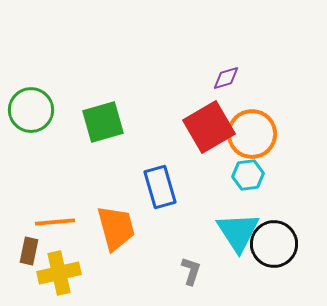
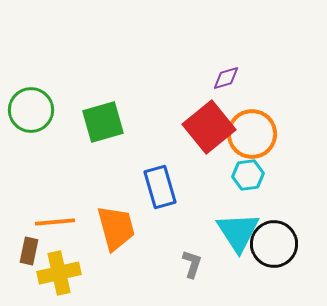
red square: rotated 9 degrees counterclockwise
gray L-shape: moved 1 px right, 7 px up
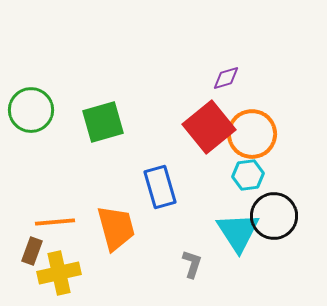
black circle: moved 28 px up
brown rectangle: moved 3 px right; rotated 8 degrees clockwise
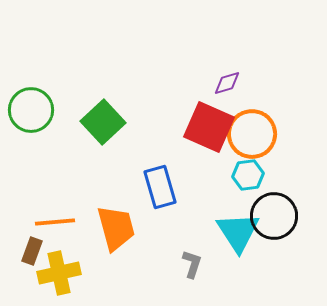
purple diamond: moved 1 px right, 5 px down
green square: rotated 27 degrees counterclockwise
red square: rotated 27 degrees counterclockwise
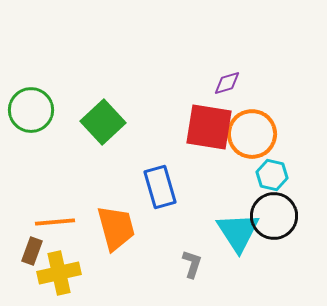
red square: rotated 15 degrees counterclockwise
cyan hexagon: moved 24 px right; rotated 20 degrees clockwise
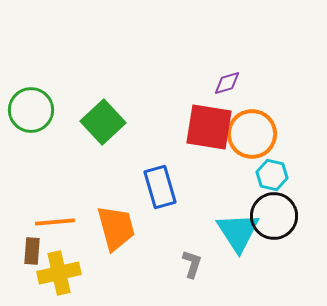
brown rectangle: rotated 16 degrees counterclockwise
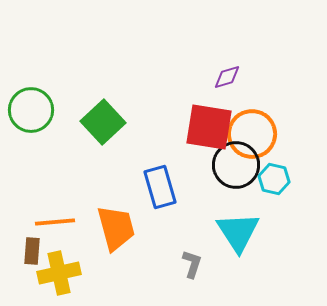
purple diamond: moved 6 px up
cyan hexagon: moved 2 px right, 4 px down
black circle: moved 38 px left, 51 px up
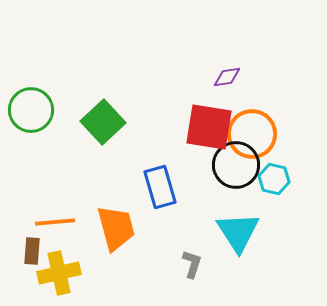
purple diamond: rotated 8 degrees clockwise
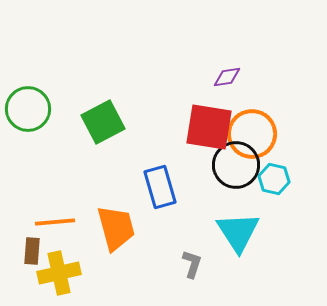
green circle: moved 3 px left, 1 px up
green square: rotated 15 degrees clockwise
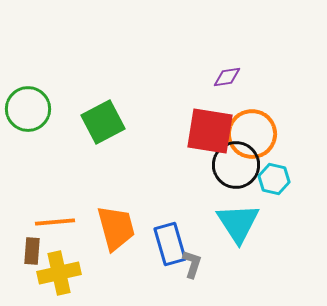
red square: moved 1 px right, 4 px down
blue rectangle: moved 10 px right, 57 px down
cyan triangle: moved 9 px up
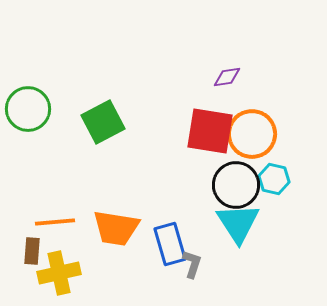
black circle: moved 20 px down
orange trapezoid: rotated 114 degrees clockwise
